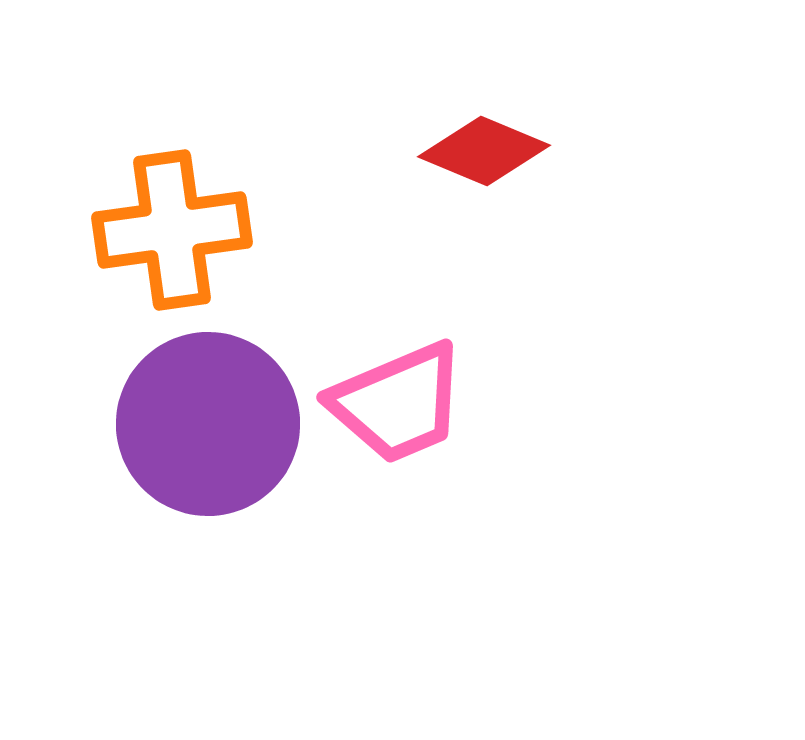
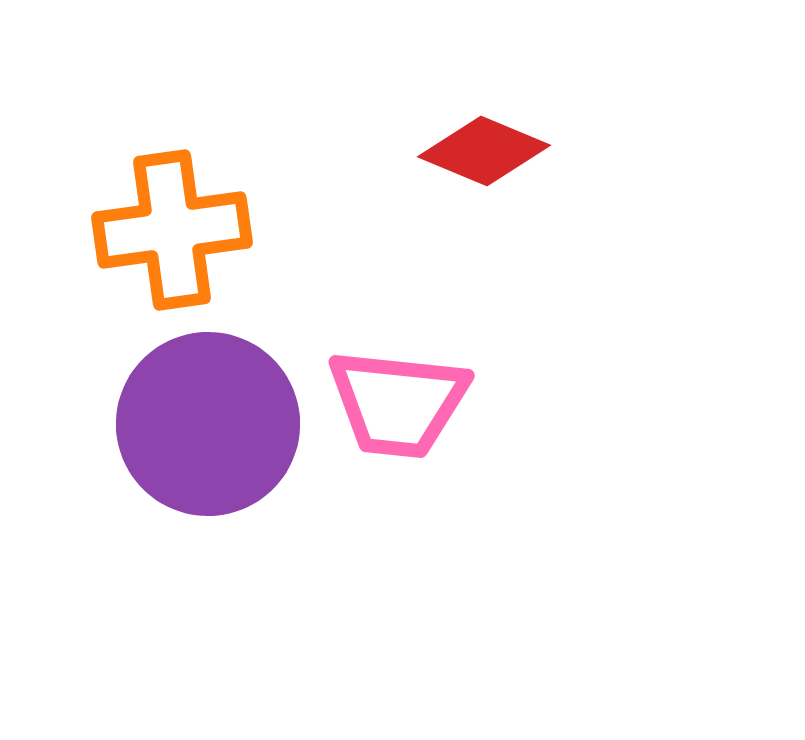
pink trapezoid: rotated 29 degrees clockwise
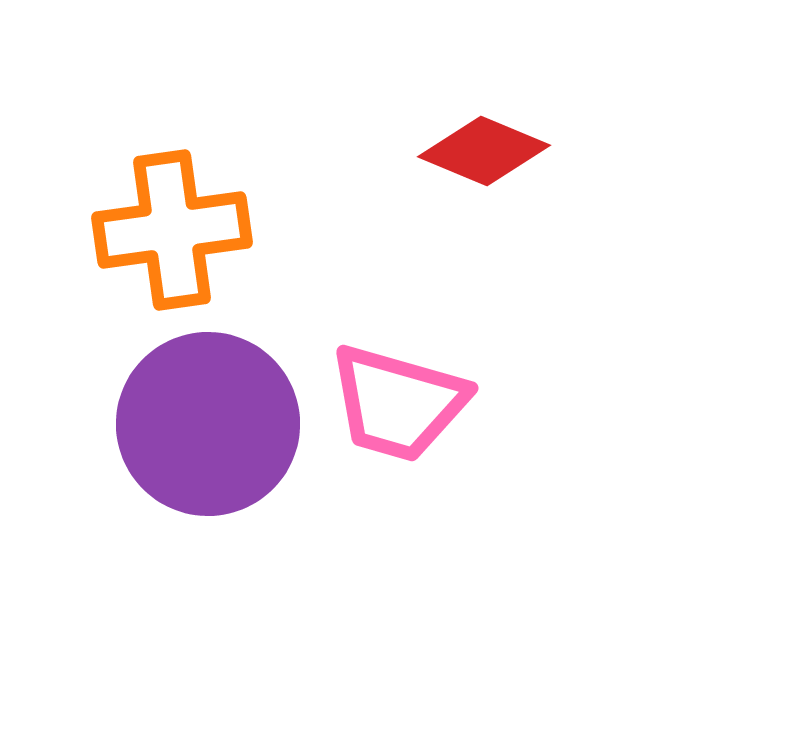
pink trapezoid: rotated 10 degrees clockwise
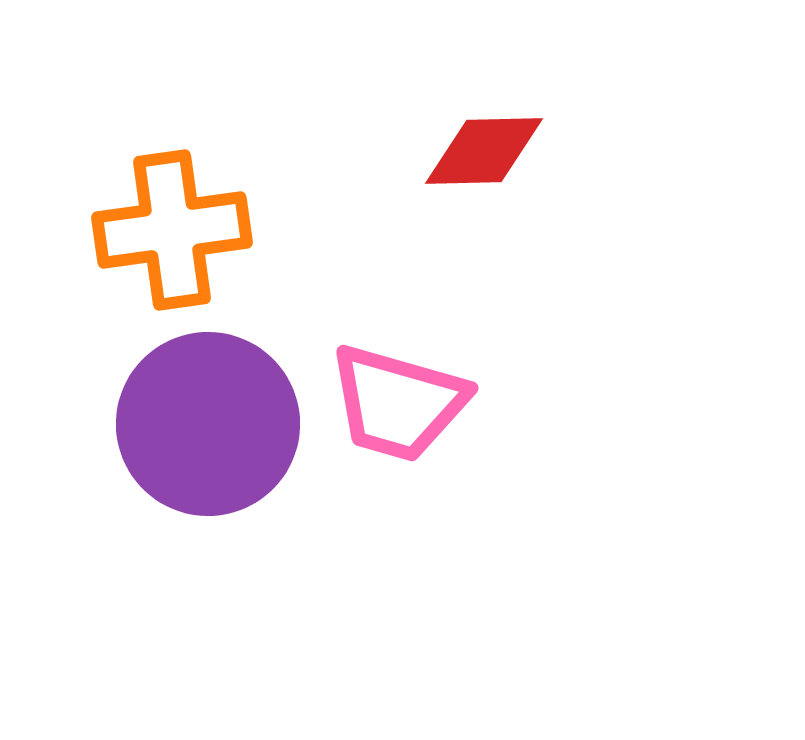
red diamond: rotated 24 degrees counterclockwise
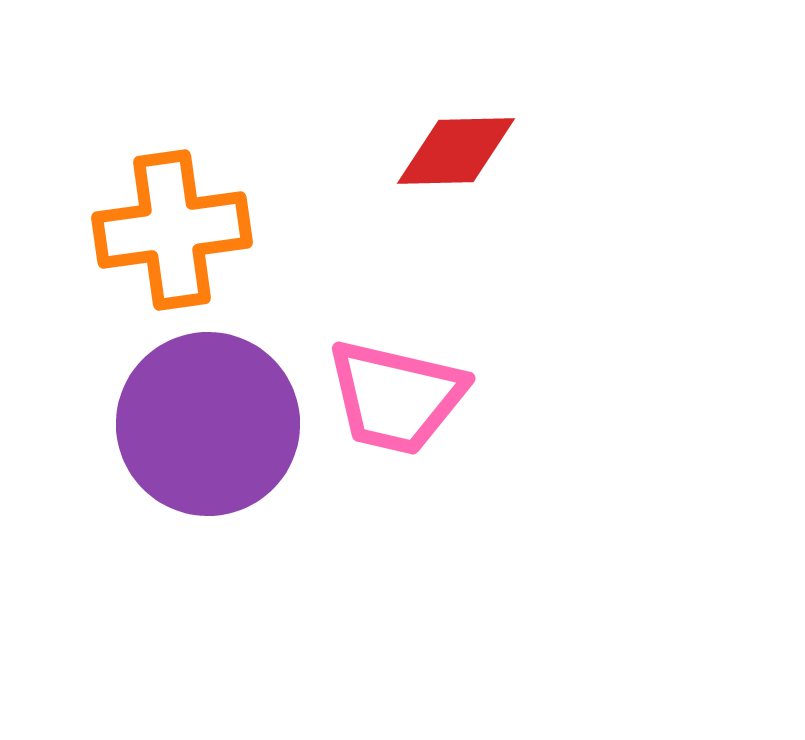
red diamond: moved 28 px left
pink trapezoid: moved 2 px left, 6 px up; rotated 3 degrees counterclockwise
